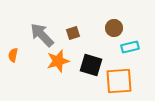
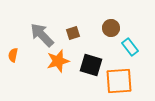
brown circle: moved 3 px left
cyan rectangle: rotated 66 degrees clockwise
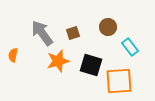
brown circle: moved 3 px left, 1 px up
gray arrow: moved 2 px up; rotated 8 degrees clockwise
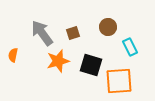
cyan rectangle: rotated 12 degrees clockwise
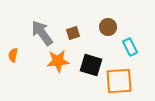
orange star: rotated 10 degrees clockwise
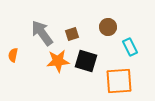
brown square: moved 1 px left, 1 px down
black square: moved 5 px left, 4 px up
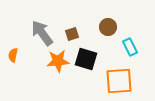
black square: moved 2 px up
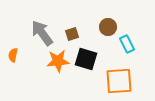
cyan rectangle: moved 3 px left, 3 px up
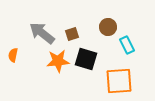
gray arrow: rotated 16 degrees counterclockwise
cyan rectangle: moved 1 px down
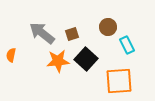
orange semicircle: moved 2 px left
black square: rotated 25 degrees clockwise
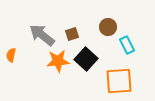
gray arrow: moved 2 px down
